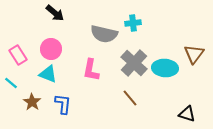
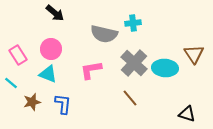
brown triangle: rotated 10 degrees counterclockwise
pink L-shape: rotated 70 degrees clockwise
brown star: rotated 24 degrees clockwise
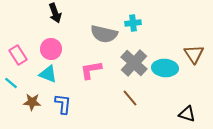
black arrow: rotated 30 degrees clockwise
brown star: rotated 18 degrees clockwise
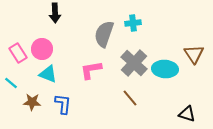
black arrow: rotated 18 degrees clockwise
gray semicircle: rotated 96 degrees clockwise
pink circle: moved 9 px left
pink rectangle: moved 2 px up
cyan ellipse: moved 1 px down
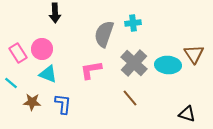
cyan ellipse: moved 3 px right, 4 px up
